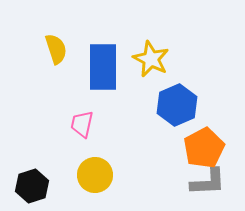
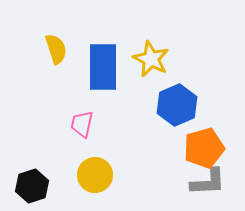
orange pentagon: rotated 12 degrees clockwise
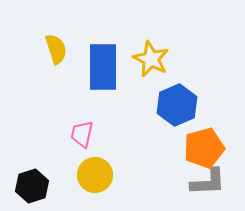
pink trapezoid: moved 10 px down
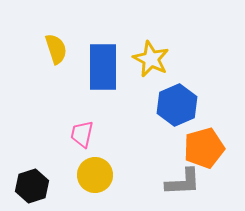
gray L-shape: moved 25 px left
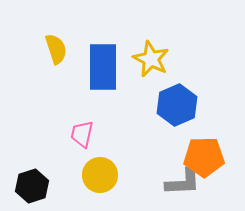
orange pentagon: moved 9 px down; rotated 15 degrees clockwise
yellow circle: moved 5 px right
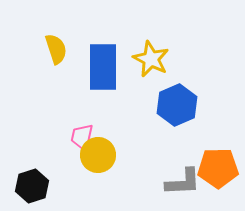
pink trapezoid: moved 3 px down
orange pentagon: moved 14 px right, 11 px down
yellow circle: moved 2 px left, 20 px up
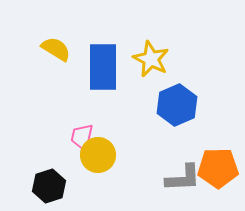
yellow semicircle: rotated 40 degrees counterclockwise
gray L-shape: moved 4 px up
black hexagon: moved 17 px right
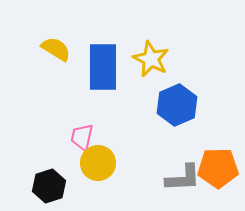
yellow circle: moved 8 px down
